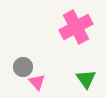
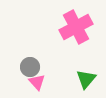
gray circle: moved 7 px right
green triangle: rotated 15 degrees clockwise
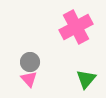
gray circle: moved 5 px up
pink triangle: moved 8 px left, 3 px up
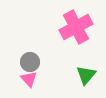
green triangle: moved 4 px up
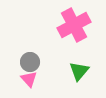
pink cross: moved 2 px left, 2 px up
green triangle: moved 7 px left, 4 px up
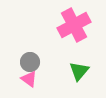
pink triangle: rotated 12 degrees counterclockwise
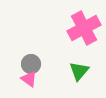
pink cross: moved 10 px right, 3 px down
gray circle: moved 1 px right, 2 px down
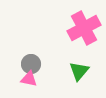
pink triangle: rotated 24 degrees counterclockwise
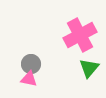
pink cross: moved 4 px left, 7 px down
green triangle: moved 10 px right, 3 px up
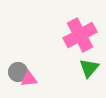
gray circle: moved 13 px left, 8 px down
pink triangle: rotated 18 degrees counterclockwise
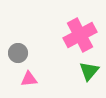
green triangle: moved 3 px down
gray circle: moved 19 px up
